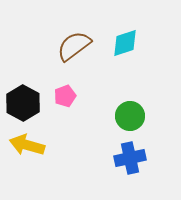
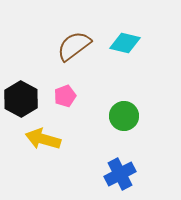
cyan diamond: rotated 32 degrees clockwise
black hexagon: moved 2 px left, 4 px up
green circle: moved 6 px left
yellow arrow: moved 16 px right, 6 px up
blue cross: moved 10 px left, 16 px down; rotated 16 degrees counterclockwise
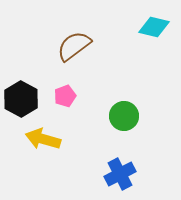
cyan diamond: moved 29 px right, 16 px up
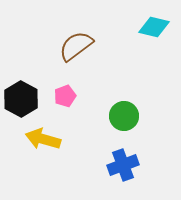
brown semicircle: moved 2 px right
blue cross: moved 3 px right, 9 px up; rotated 8 degrees clockwise
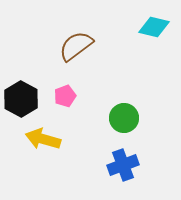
green circle: moved 2 px down
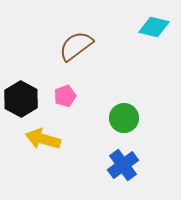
blue cross: rotated 16 degrees counterclockwise
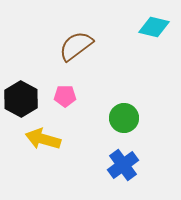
pink pentagon: rotated 20 degrees clockwise
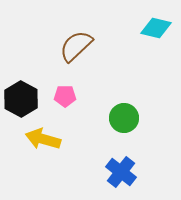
cyan diamond: moved 2 px right, 1 px down
brown semicircle: rotated 6 degrees counterclockwise
blue cross: moved 2 px left, 7 px down; rotated 16 degrees counterclockwise
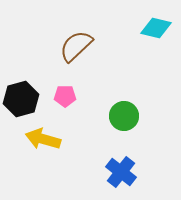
black hexagon: rotated 16 degrees clockwise
green circle: moved 2 px up
